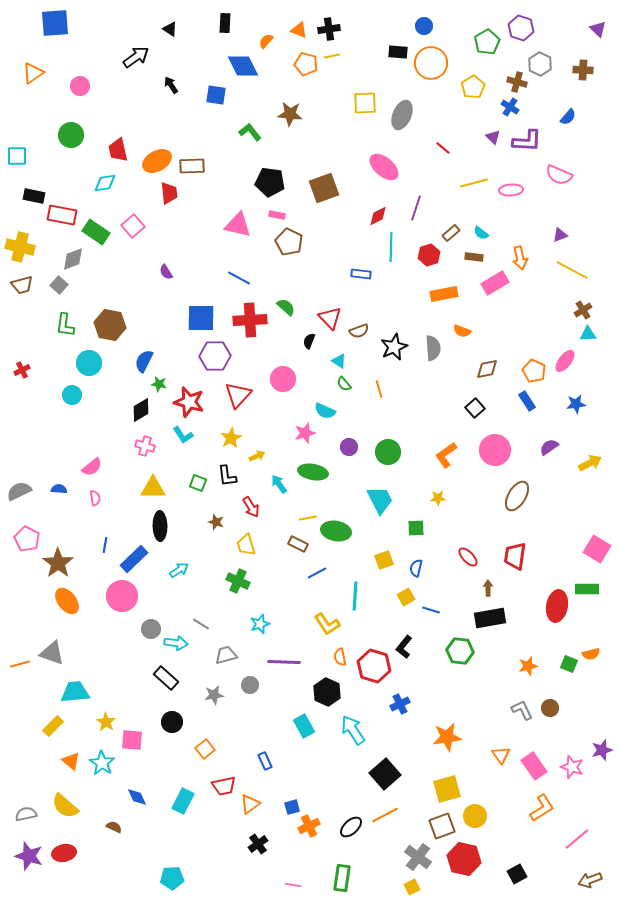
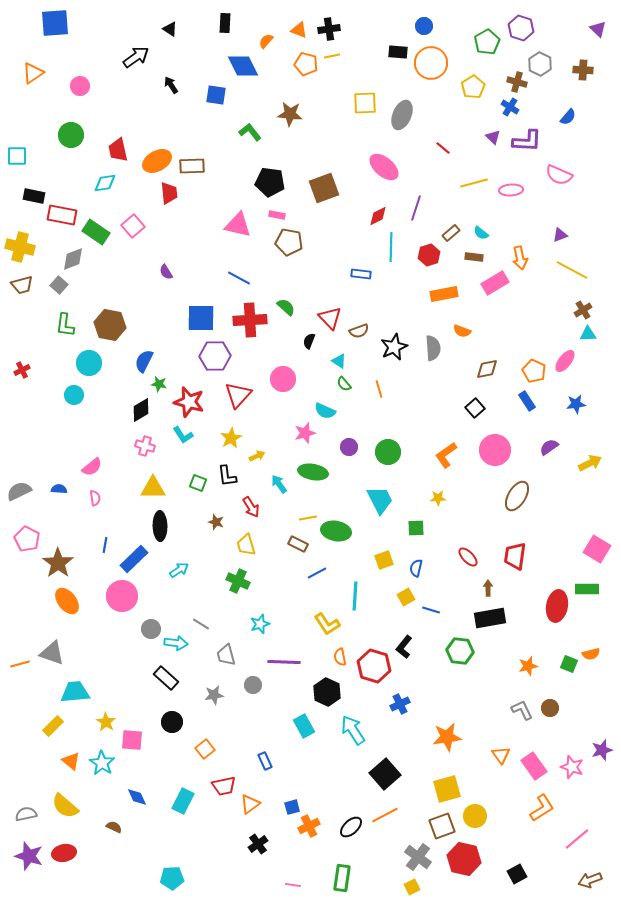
brown pentagon at (289, 242): rotated 16 degrees counterclockwise
cyan circle at (72, 395): moved 2 px right
gray trapezoid at (226, 655): rotated 90 degrees counterclockwise
gray circle at (250, 685): moved 3 px right
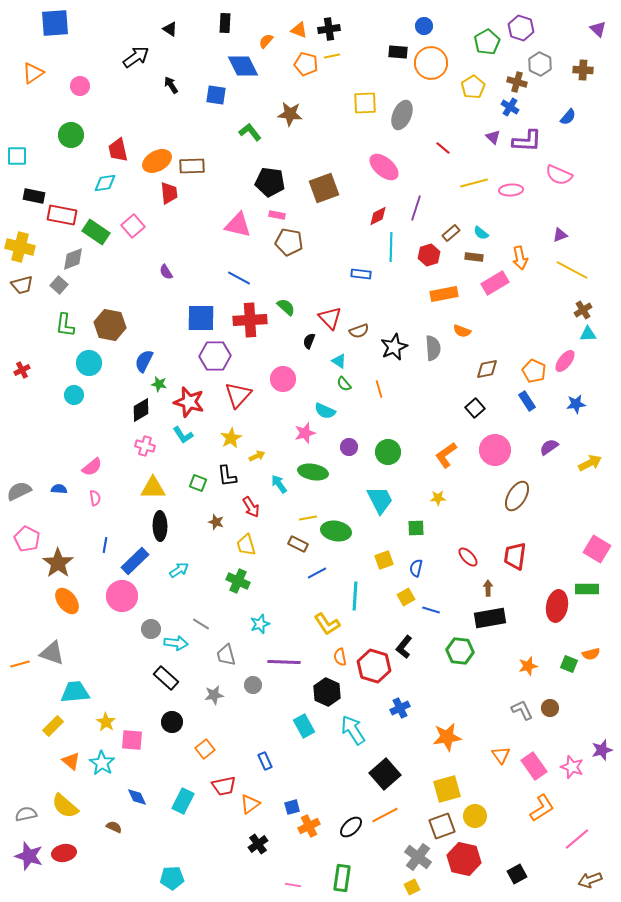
blue rectangle at (134, 559): moved 1 px right, 2 px down
blue cross at (400, 704): moved 4 px down
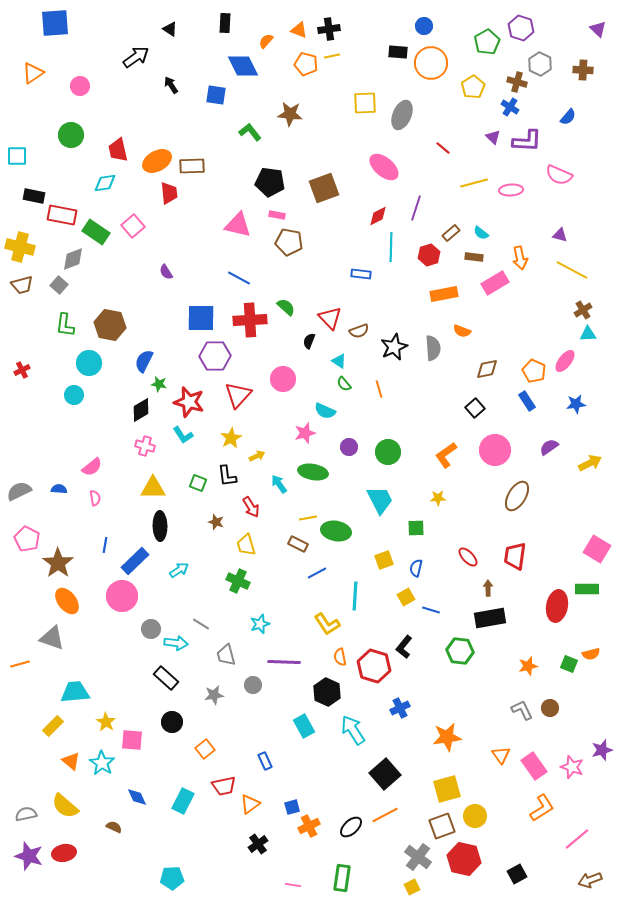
purple triangle at (560, 235): rotated 35 degrees clockwise
gray triangle at (52, 653): moved 15 px up
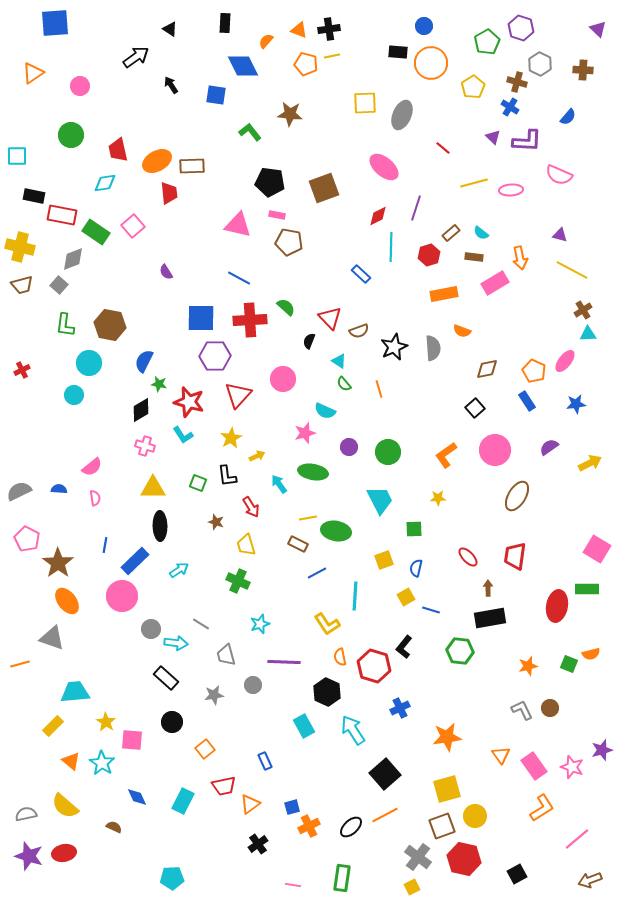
blue rectangle at (361, 274): rotated 36 degrees clockwise
green square at (416, 528): moved 2 px left, 1 px down
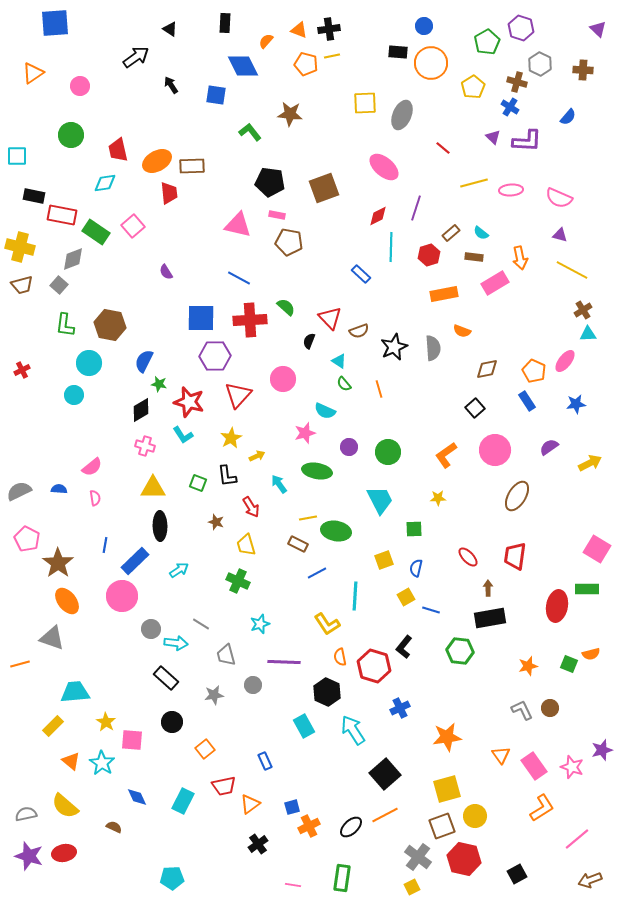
pink semicircle at (559, 175): moved 23 px down
green ellipse at (313, 472): moved 4 px right, 1 px up
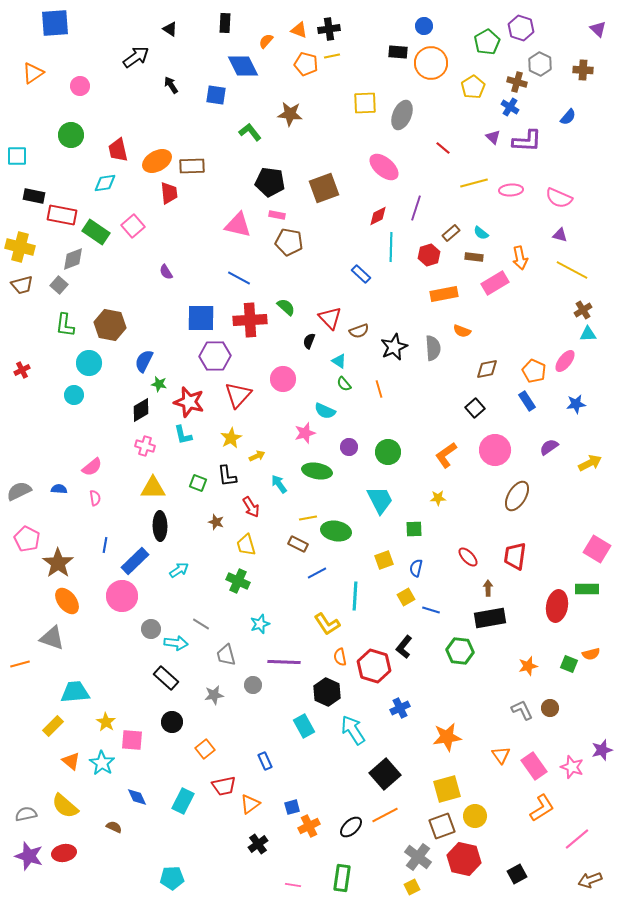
cyan L-shape at (183, 435): rotated 20 degrees clockwise
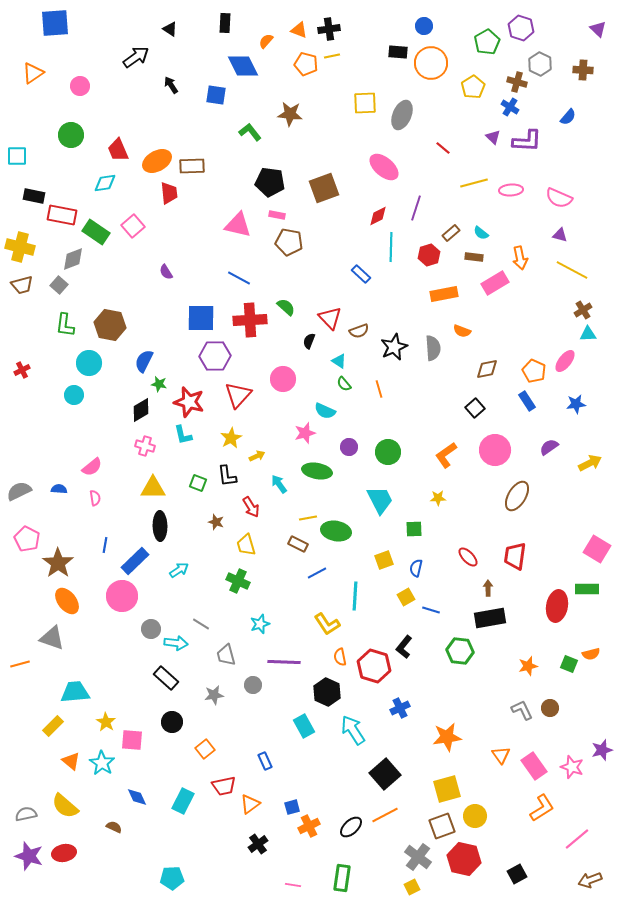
red trapezoid at (118, 150): rotated 10 degrees counterclockwise
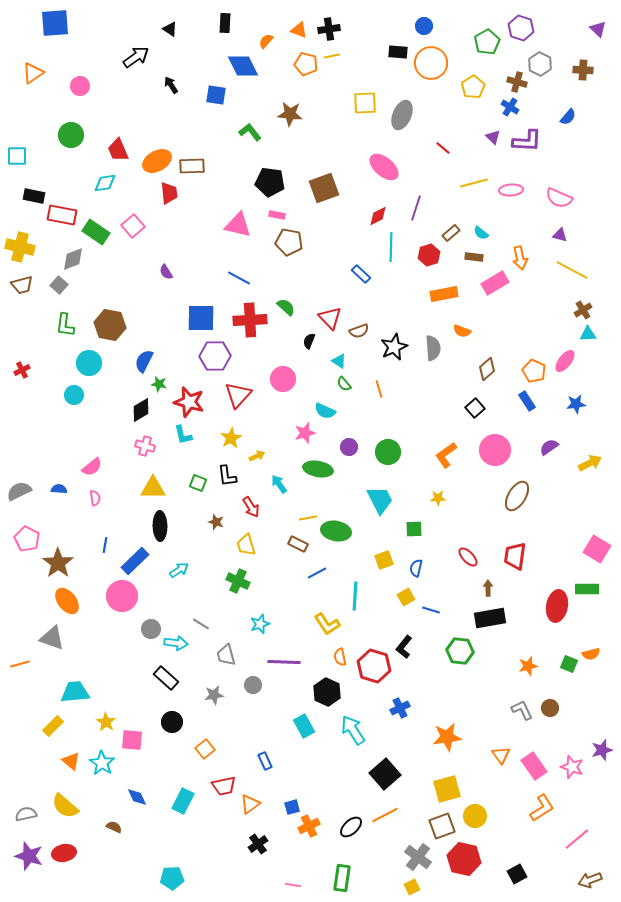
brown diamond at (487, 369): rotated 30 degrees counterclockwise
green ellipse at (317, 471): moved 1 px right, 2 px up
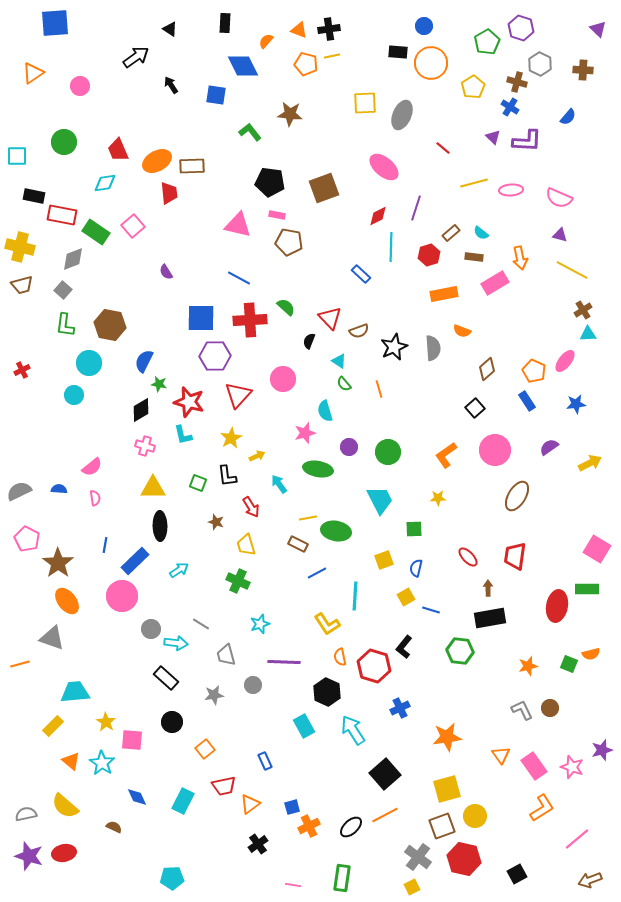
green circle at (71, 135): moved 7 px left, 7 px down
gray square at (59, 285): moved 4 px right, 5 px down
cyan semicircle at (325, 411): rotated 50 degrees clockwise
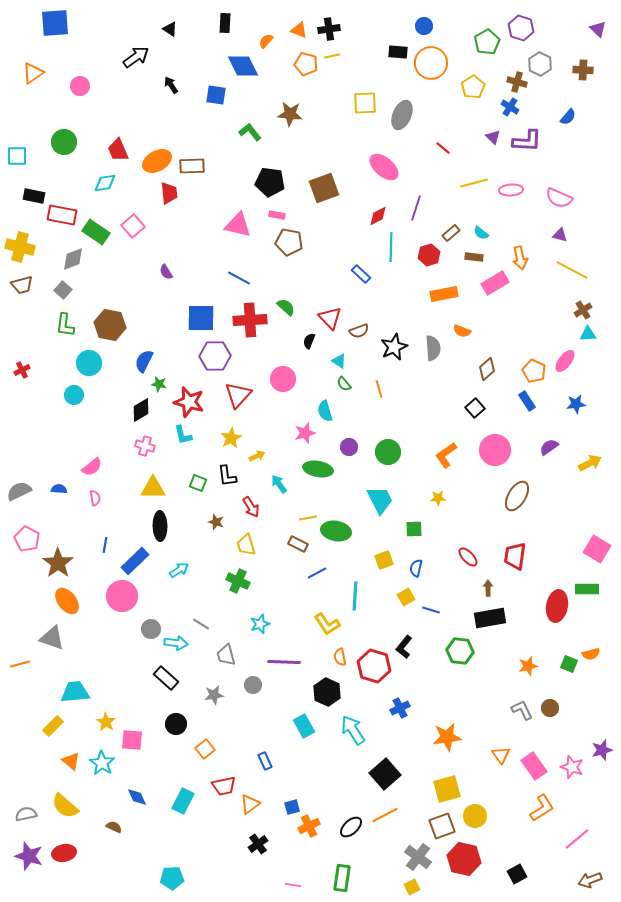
black circle at (172, 722): moved 4 px right, 2 px down
